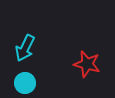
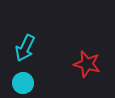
cyan circle: moved 2 px left
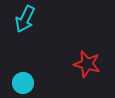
cyan arrow: moved 29 px up
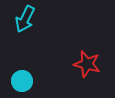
cyan circle: moved 1 px left, 2 px up
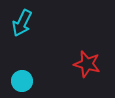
cyan arrow: moved 3 px left, 4 px down
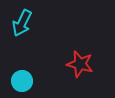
red star: moved 7 px left
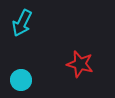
cyan circle: moved 1 px left, 1 px up
